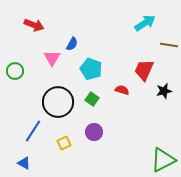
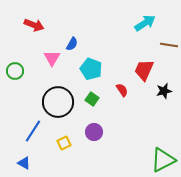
red semicircle: rotated 40 degrees clockwise
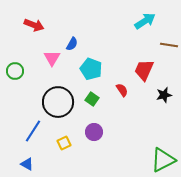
cyan arrow: moved 2 px up
black star: moved 4 px down
blue triangle: moved 3 px right, 1 px down
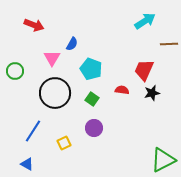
brown line: moved 1 px up; rotated 12 degrees counterclockwise
red semicircle: rotated 48 degrees counterclockwise
black star: moved 12 px left, 2 px up
black circle: moved 3 px left, 9 px up
purple circle: moved 4 px up
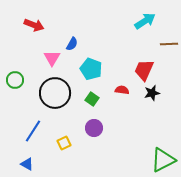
green circle: moved 9 px down
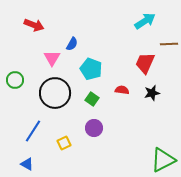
red trapezoid: moved 1 px right, 7 px up
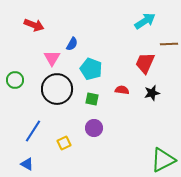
black circle: moved 2 px right, 4 px up
green square: rotated 24 degrees counterclockwise
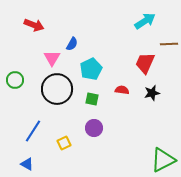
cyan pentagon: rotated 25 degrees clockwise
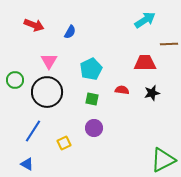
cyan arrow: moved 1 px up
blue semicircle: moved 2 px left, 12 px up
pink triangle: moved 3 px left, 3 px down
red trapezoid: rotated 65 degrees clockwise
black circle: moved 10 px left, 3 px down
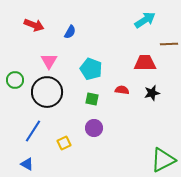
cyan pentagon: rotated 25 degrees counterclockwise
